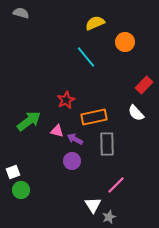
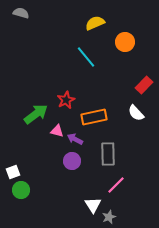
green arrow: moved 7 px right, 7 px up
gray rectangle: moved 1 px right, 10 px down
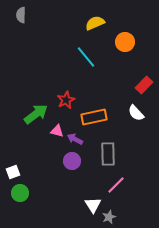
gray semicircle: moved 2 px down; rotated 105 degrees counterclockwise
green circle: moved 1 px left, 3 px down
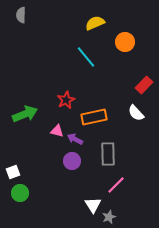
green arrow: moved 11 px left; rotated 15 degrees clockwise
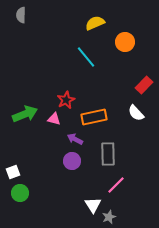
pink triangle: moved 3 px left, 12 px up
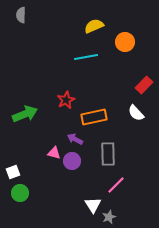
yellow semicircle: moved 1 px left, 3 px down
cyan line: rotated 60 degrees counterclockwise
pink triangle: moved 34 px down
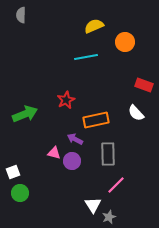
red rectangle: rotated 66 degrees clockwise
orange rectangle: moved 2 px right, 3 px down
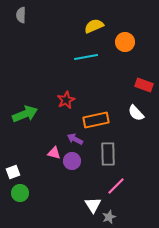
pink line: moved 1 px down
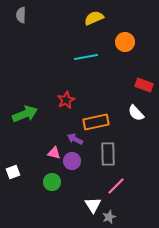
yellow semicircle: moved 8 px up
orange rectangle: moved 2 px down
green circle: moved 32 px right, 11 px up
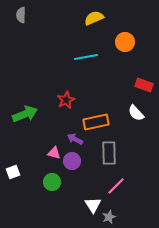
gray rectangle: moved 1 px right, 1 px up
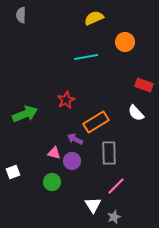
orange rectangle: rotated 20 degrees counterclockwise
gray star: moved 5 px right
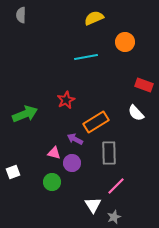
purple circle: moved 2 px down
